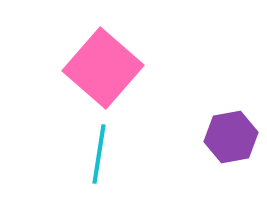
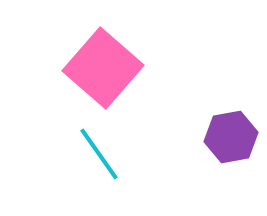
cyan line: rotated 44 degrees counterclockwise
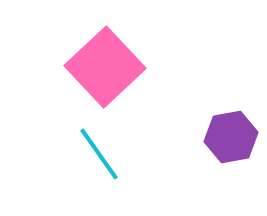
pink square: moved 2 px right, 1 px up; rotated 6 degrees clockwise
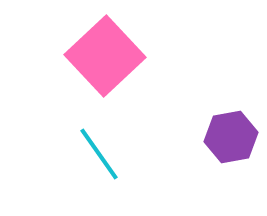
pink square: moved 11 px up
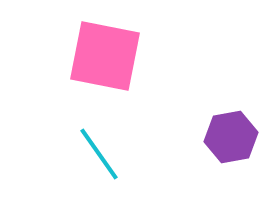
pink square: rotated 36 degrees counterclockwise
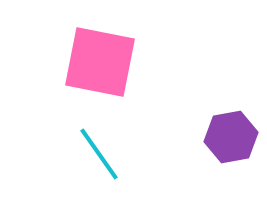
pink square: moved 5 px left, 6 px down
